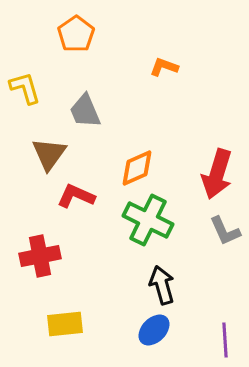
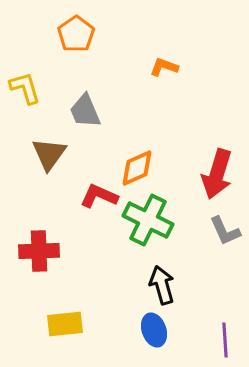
red L-shape: moved 23 px right
red cross: moved 1 px left, 5 px up; rotated 9 degrees clockwise
blue ellipse: rotated 64 degrees counterclockwise
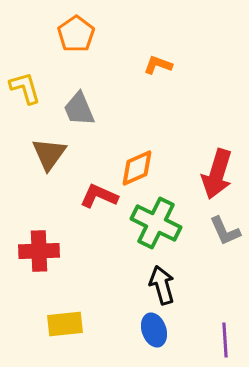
orange L-shape: moved 6 px left, 2 px up
gray trapezoid: moved 6 px left, 2 px up
green cross: moved 8 px right, 3 px down
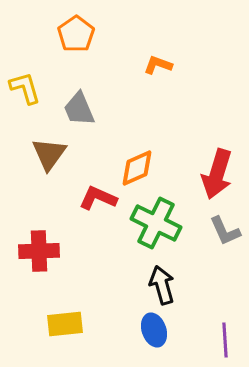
red L-shape: moved 1 px left, 2 px down
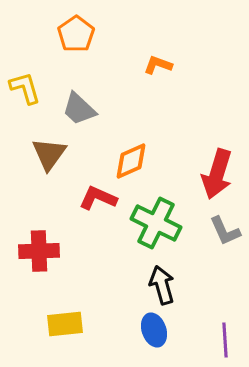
gray trapezoid: rotated 24 degrees counterclockwise
orange diamond: moved 6 px left, 7 px up
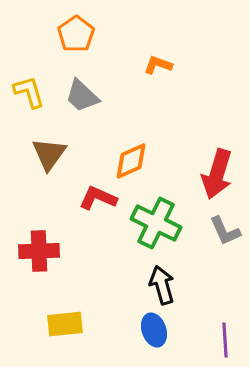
yellow L-shape: moved 4 px right, 4 px down
gray trapezoid: moved 3 px right, 13 px up
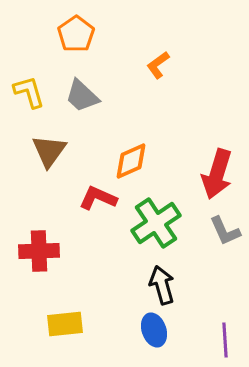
orange L-shape: rotated 56 degrees counterclockwise
brown triangle: moved 3 px up
green cross: rotated 30 degrees clockwise
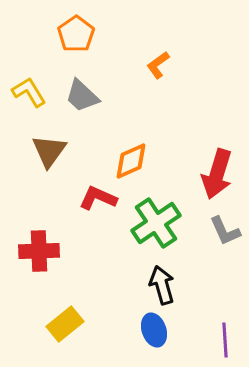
yellow L-shape: rotated 15 degrees counterclockwise
yellow rectangle: rotated 33 degrees counterclockwise
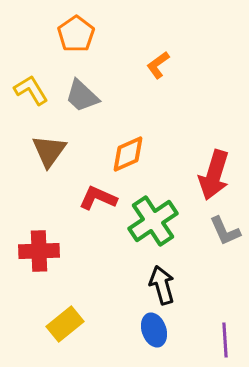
yellow L-shape: moved 2 px right, 2 px up
orange diamond: moved 3 px left, 7 px up
red arrow: moved 3 px left, 1 px down
green cross: moved 3 px left, 2 px up
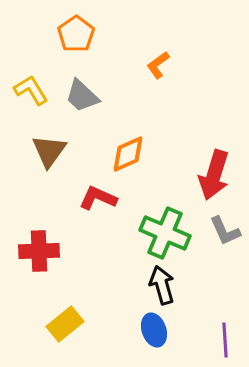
green cross: moved 12 px right, 12 px down; rotated 33 degrees counterclockwise
